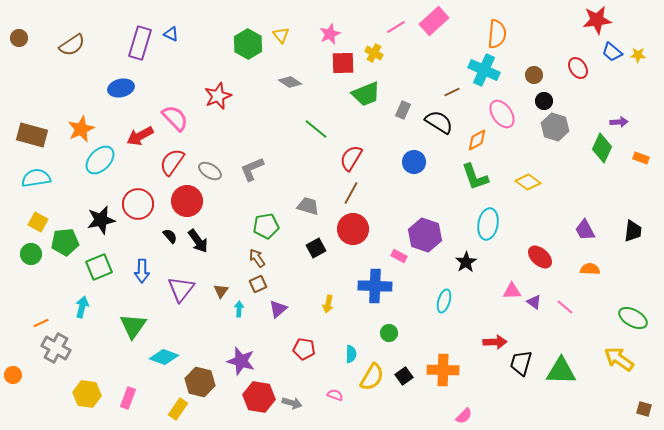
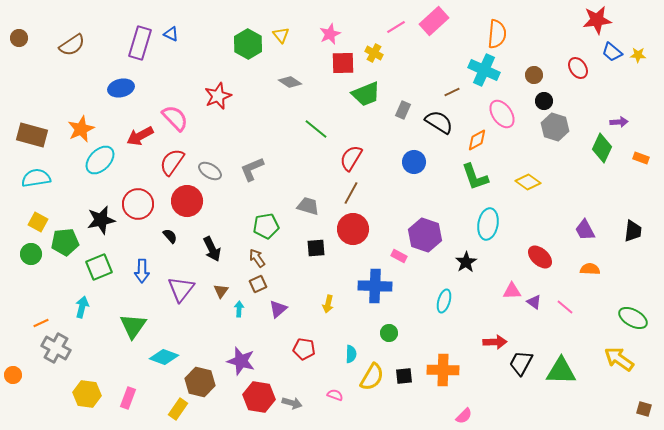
black arrow at (198, 241): moved 14 px right, 8 px down; rotated 10 degrees clockwise
black square at (316, 248): rotated 24 degrees clockwise
black trapezoid at (521, 363): rotated 12 degrees clockwise
black square at (404, 376): rotated 30 degrees clockwise
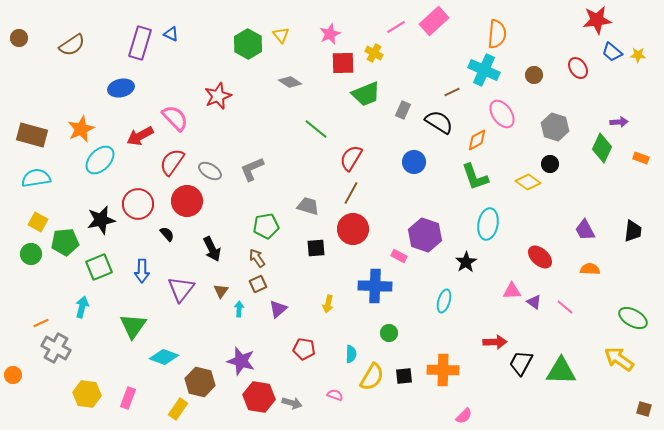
black circle at (544, 101): moved 6 px right, 63 px down
black semicircle at (170, 236): moved 3 px left, 2 px up
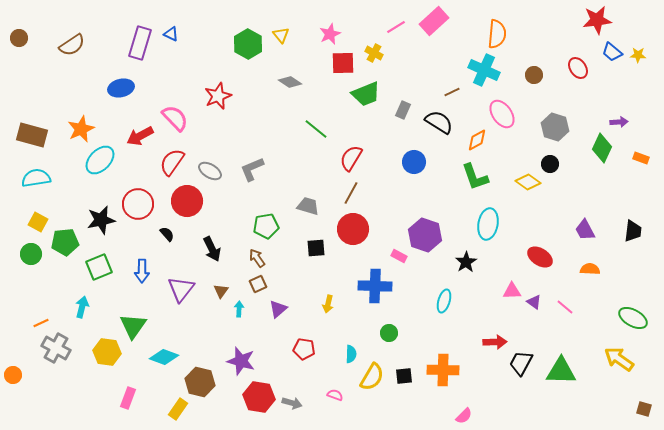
red ellipse at (540, 257): rotated 10 degrees counterclockwise
yellow hexagon at (87, 394): moved 20 px right, 42 px up
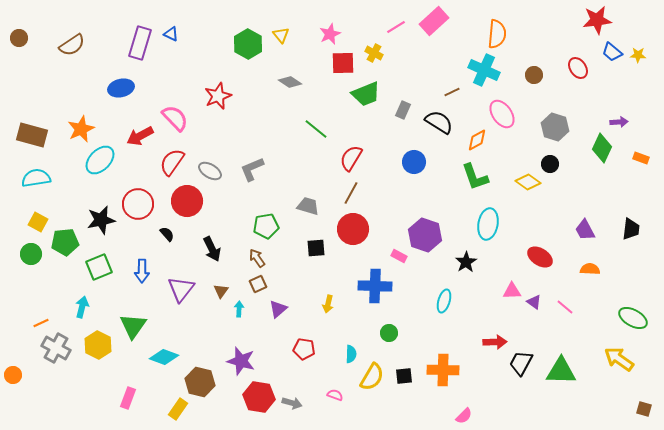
black trapezoid at (633, 231): moved 2 px left, 2 px up
yellow hexagon at (107, 352): moved 9 px left, 7 px up; rotated 20 degrees clockwise
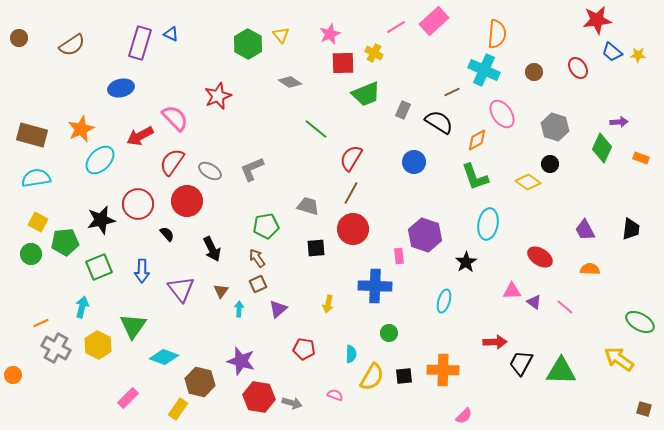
brown circle at (534, 75): moved 3 px up
pink rectangle at (399, 256): rotated 56 degrees clockwise
purple triangle at (181, 289): rotated 16 degrees counterclockwise
green ellipse at (633, 318): moved 7 px right, 4 px down
pink rectangle at (128, 398): rotated 25 degrees clockwise
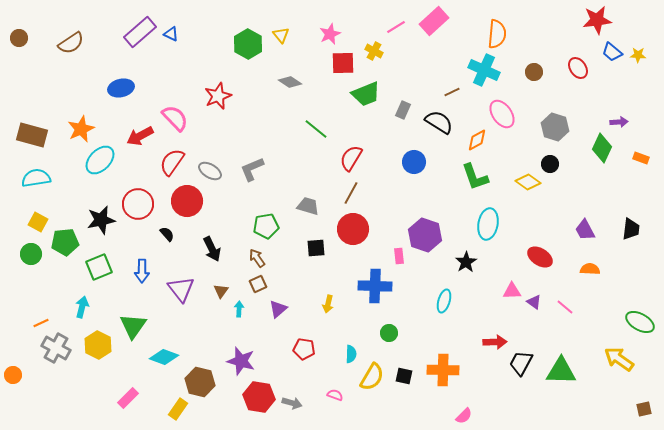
purple rectangle at (140, 43): moved 11 px up; rotated 32 degrees clockwise
brown semicircle at (72, 45): moved 1 px left, 2 px up
yellow cross at (374, 53): moved 2 px up
black square at (404, 376): rotated 18 degrees clockwise
brown square at (644, 409): rotated 28 degrees counterclockwise
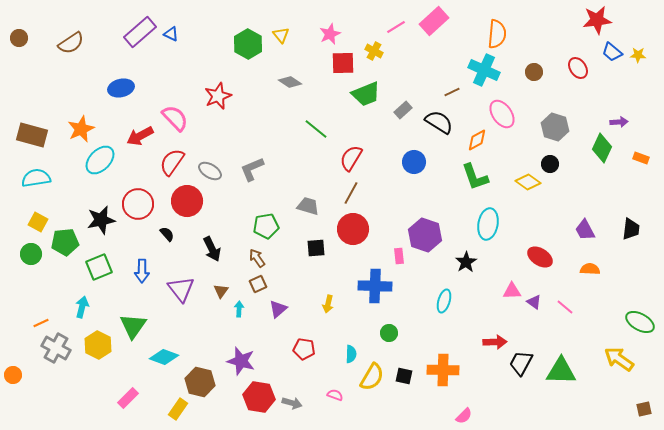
gray rectangle at (403, 110): rotated 24 degrees clockwise
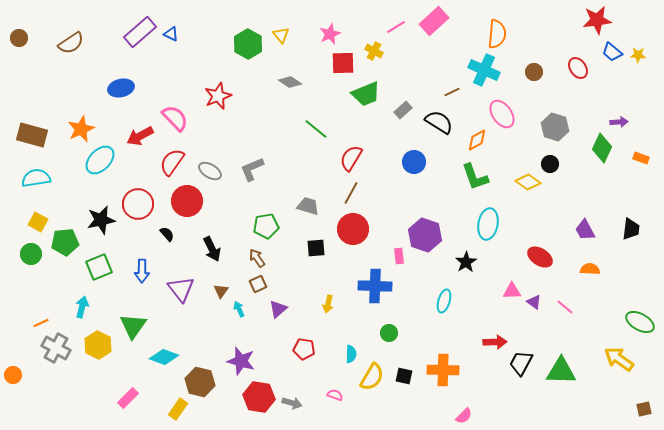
cyan arrow at (239, 309): rotated 28 degrees counterclockwise
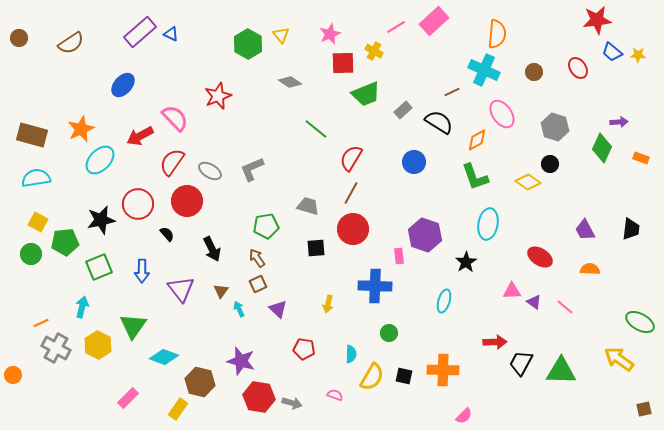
blue ellipse at (121, 88): moved 2 px right, 3 px up; rotated 35 degrees counterclockwise
purple triangle at (278, 309): rotated 36 degrees counterclockwise
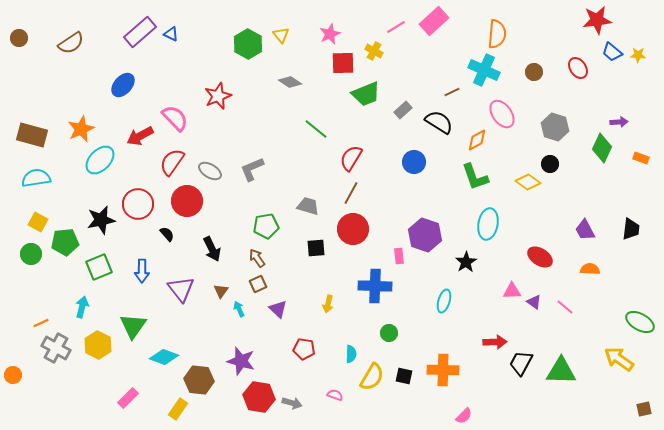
brown hexagon at (200, 382): moved 1 px left, 2 px up; rotated 8 degrees counterclockwise
